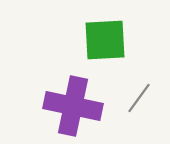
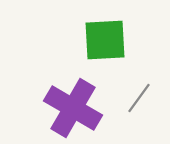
purple cross: moved 2 px down; rotated 18 degrees clockwise
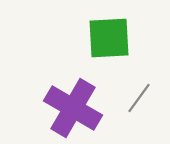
green square: moved 4 px right, 2 px up
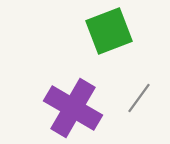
green square: moved 7 px up; rotated 18 degrees counterclockwise
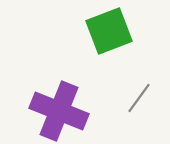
purple cross: moved 14 px left, 3 px down; rotated 8 degrees counterclockwise
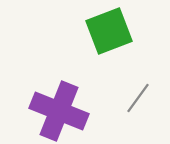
gray line: moved 1 px left
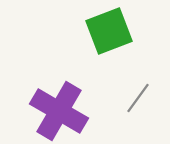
purple cross: rotated 8 degrees clockwise
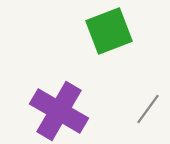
gray line: moved 10 px right, 11 px down
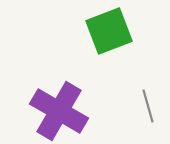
gray line: moved 3 px up; rotated 52 degrees counterclockwise
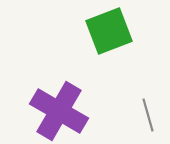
gray line: moved 9 px down
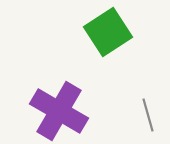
green square: moved 1 px left, 1 px down; rotated 12 degrees counterclockwise
